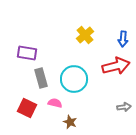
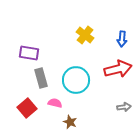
yellow cross: rotated 12 degrees counterclockwise
blue arrow: moved 1 px left
purple rectangle: moved 2 px right
red arrow: moved 2 px right, 3 px down
cyan circle: moved 2 px right, 1 px down
red square: rotated 24 degrees clockwise
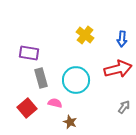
gray arrow: rotated 48 degrees counterclockwise
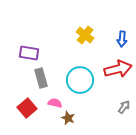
cyan circle: moved 4 px right
brown star: moved 2 px left, 4 px up
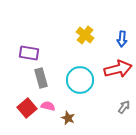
pink semicircle: moved 7 px left, 3 px down
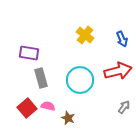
blue arrow: rotated 28 degrees counterclockwise
red arrow: moved 2 px down
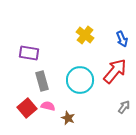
red arrow: moved 3 px left; rotated 36 degrees counterclockwise
gray rectangle: moved 1 px right, 3 px down
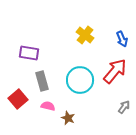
red square: moved 9 px left, 9 px up
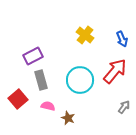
purple rectangle: moved 4 px right, 3 px down; rotated 36 degrees counterclockwise
gray rectangle: moved 1 px left, 1 px up
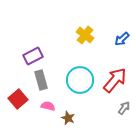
blue arrow: rotated 70 degrees clockwise
red arrow: moved 9 px down
gray arrow: moved 1 px down
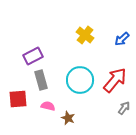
red square: rotated 36 degrees clockwise
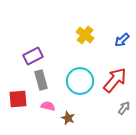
blue arrow: moved 1 px down
cyan circle: moved 1 px down
